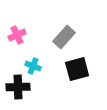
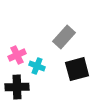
pink cross: moved 20 px down
cyan cross: moved 4 px right
black cross: moved 1 px left
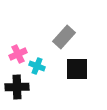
pink cross: moved 1 px right, 1 px up
black square: rotated 15 degrees clockwise
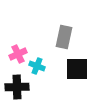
gray rectangle: rotated 30 degrees counterclockwise
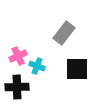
gray rectangle: moved 4 px up; rotated 25 degrees clockwise
pink cross: moved 2 px down
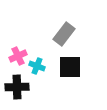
gray rectangle: moved 1 px down
black square: moved 7 px left, 2 px up
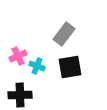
black square: rotated 10 degrees counterclockwise
black cross: moved 3 px right, 8 px down
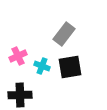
cyan cross: moved 5 px right
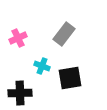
pink cross: moved 18 px up
black square: moved 11 px down
black cross: moved 2 px up
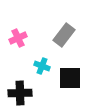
gray rectangle: moved 1 px down
black square: rotated 10 degrees clockwise
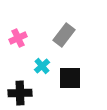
cyan cross: rotated 28 degrees clockwise
